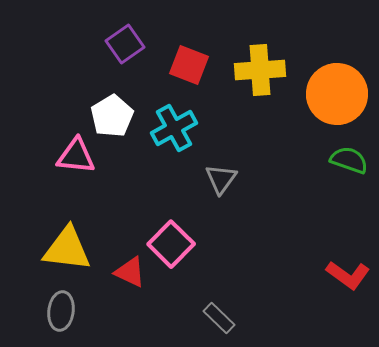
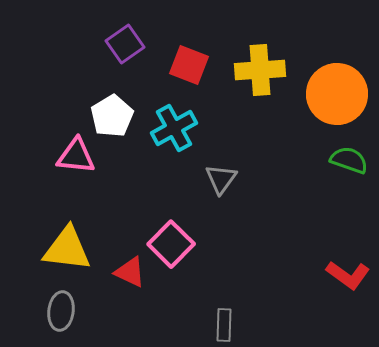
gray rectangle: moved 5 px right, 7 px down; rotated 48 degrees clockwise
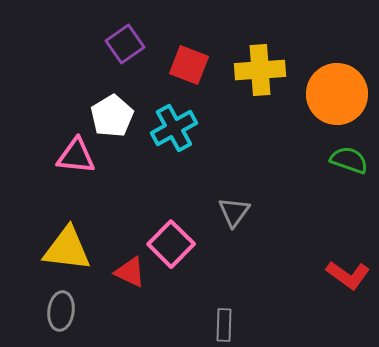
gray triangle: moved 13 px right, 33 px down
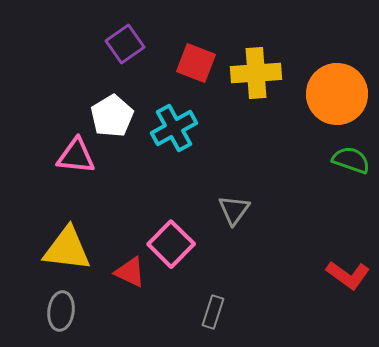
red square: moved 7 px right, 2 px up
yellow cross: moved 4 px left, 3 px down
green semicircle: moved 2 px right
gray triangle: moved 2 px up
gray rectangle: moved 11 px left, 13 px up; rotated 16 degrees clockwise
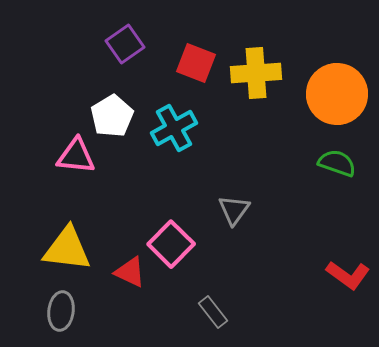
green semicircle: moved 14 px left, 3 px down
gray rectangle: rotated 56 degrees counterclockwise
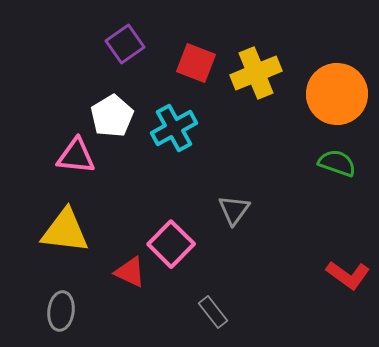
yellow cross: rotated 18 degrees counterclockwise
yellow triangle: moved 2 px left, 18 px up
